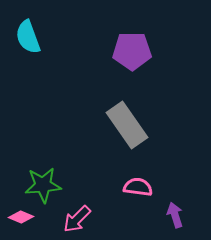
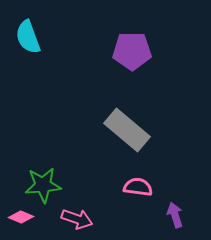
gray rectangle: moved 5 px down; rotated 15 degrees counterclockwise
pink arrow: rotated 116 degrees counterclockwise
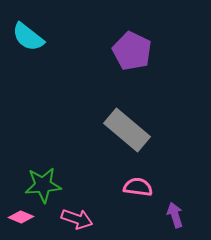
cyan semicircle: rotated 32 degrees counterclockwise
purple pentagon: rotated 27 degrees clockwise
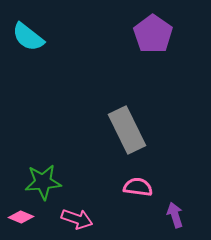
purple pentagon: moved 21 px right, 17 px up; rotated 9 degrees clockwise
gray rectangle: rotated 24 degrees clockwise
green star: moved 3 px up
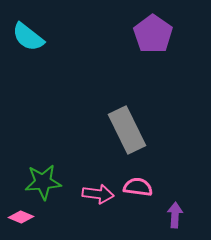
purple arrow: rotated 20 degrees clockwise
pink arrow: moved 21 px right, 25 px up; rotated 12 degrees counterclockwise
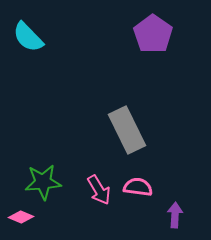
cyan semicircle: rotated 8 degrees clockwise
pink arrow: moved 1 px right, 4 px up; rotated 52 degrees clockwise
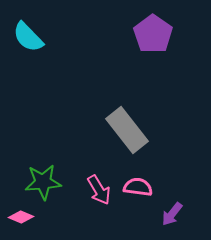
gray rectangle: rotated 12 degrees counterclockwise
purple arrow: moved 3 px left, 1 px up; rotated 145 degrees counterclockwise
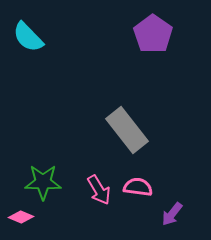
green star: rotated 6 degrees clockwise
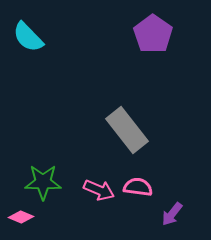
pink arrow: rotated 36 degrees counterclockwise
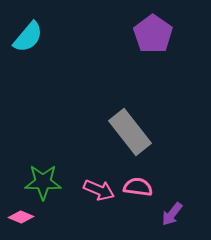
cyan semicircle: rotated 96 degrees counterclockwise
gray rectangle: moved 3 px right, 2 px down
